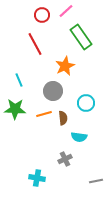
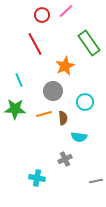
green rectangle: moved 8 px right, 6 px down
cyan circle: moved 1 px left, 1 px up
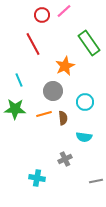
pink line: moved 2 px left
red line: moved 2 px left
cyan semicircle: moved 5 px right
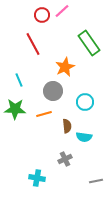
pink line: moved 2 px left
orange star: moved 1 px down
brown semicircle: moved 4 px right, 8 px down
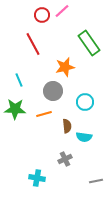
orange star: rotated 12 degrees clockwise
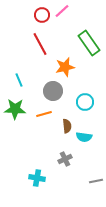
red line: moved 7 px right
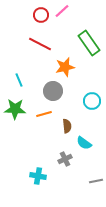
red circle: moved 1 px left
red line: rotated 35 degrees counterclockwise
cyan circle: moved 7 px right, 1 px up
cyan semicircle: moved 6 px down; rotated 28 degrees clockwise
cyan cross: moved 1 px right, 2 px up
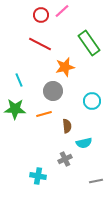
cyan semicircle: rotated 49 degrees counterclockwise
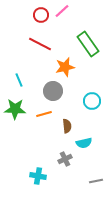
green rectangle: moved 1 px left, 1 px down
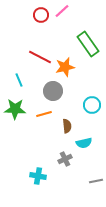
red line: moved 13 px down
cyan circle: moved 4 px down
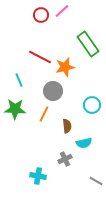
orange line: rotated 49 degrees counterclockwise
gray line: rotated 40 degrees clockwise
